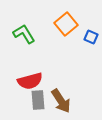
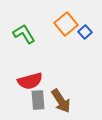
blue square: moved 6 px left, 5 px up; rotated 24 degrees clockwise
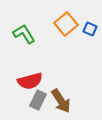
blue square: moved 5 px right, 3 px up; rotated 24 degrees counterclockwise
gray rectangle: rotated 30 degrees clockwise
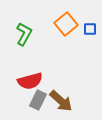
blue square: rotated 24 degrees counterclockwise
green L-shape: rotated 60 degrees clockwise
brown arrow: rotated 15 degrees counterclockwise
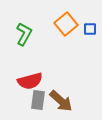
gray rectangle: rotated 18 degrees counterclockwise
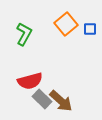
gray rectangle: moved 4 px right, 1 px up; rotated 54 degrees counterclockwise
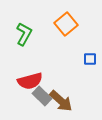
blue square: moved 30 px down
gray rectangle: moved 3 px up
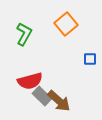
brown arrow: moved 2 px left
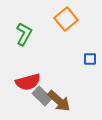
orange square: moved 5 px up
red semicircle: moved 2 px left, 1 px down
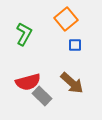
blue square: moved 15 px left, 14 px up
brown arrow: moved 13 px right, 18 px up
